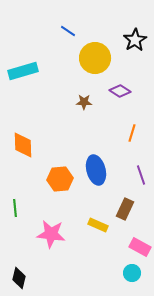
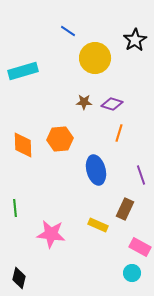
purple diamond: moved 8 px left, 13 px down; rotated 15 degrees counterclockwise
orange line: moved 13 px left
orange hexagon: moved 40 px up
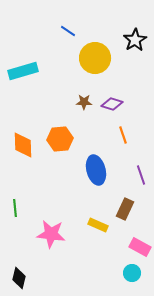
orange line: moved 4 px right, 2 px down; rotated 36 degrees counterclockwise
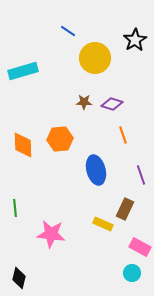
yellow rectangle: moved 5 px right, 1 px up
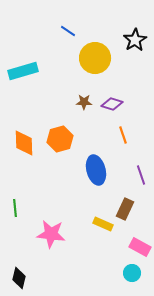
orange hexagon: rotated 10 degrees counterclockwise
orange diamond: moved 1 px right, 2 px up
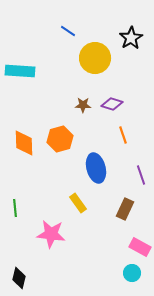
black star: moved 4 px left, 2 px up
cyan rectangle: moved 3 px left; rotated 20 degrees clockwise
brown star: moved 1 px left, 3 px down
blue ellipse: moved 2 px up
yellow rectangle: moved 25 px left, 21 px up; rotated 30 degrees clockwise
